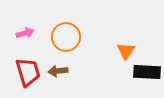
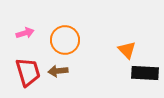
orange circle: moved 1 px left, 3 px down
orange triangle: moved 1 px right, 1 px up; rotated 18 degrees counterclockwise
black rectangle: moved 2 px left, 1 px down
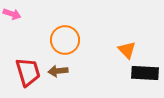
pink arrow: moved 13 px left, 19 px up; rotated 36 degrees clockwise
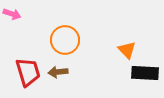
brown arrow: moved 1 px down
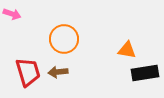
orange circle: moved 1 px left, 1 px up
orange triangle: rotated 36 degrees counterclockwise
black rectangle: rotated 12 degrees counterclockwise
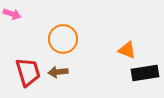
orange circle: moved 1 px left
orange triangle: rotated 12 degrees clockwise
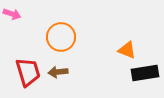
orange circle: moved 2 px left, 2 px up
